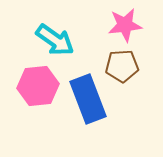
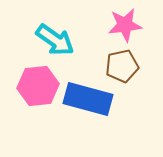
brown pentagon: rotated 8 degrees counterclockwise
blue rectangle: rotated 54 degrees counterclockwise
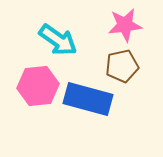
cyan arrow: moved 3 px right
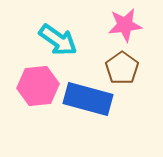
brown pentagon: moved 2 px down; rotated 24 degrees counterclockwise
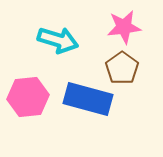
pink star: moved 1 px left, 2 px down
cyan arrow: rotated 18 degrees counterclockwise
pink hexagon: moved 10 px left, 11 px down
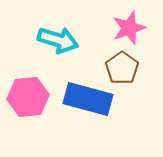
pink star: moved 5 px right, 1 px down; rotated 12 degrees counterclockwise
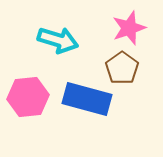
blue rectangle: moved 1 px left
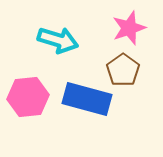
brown pentagon: moved 1 px right, 2 px down
